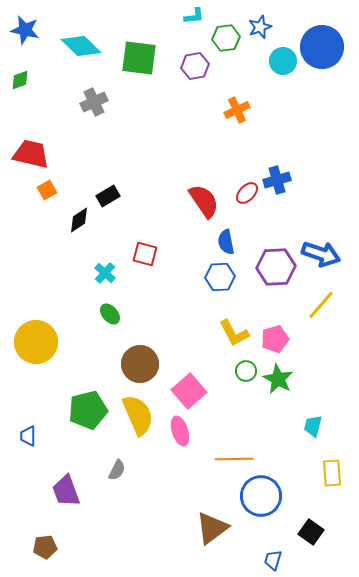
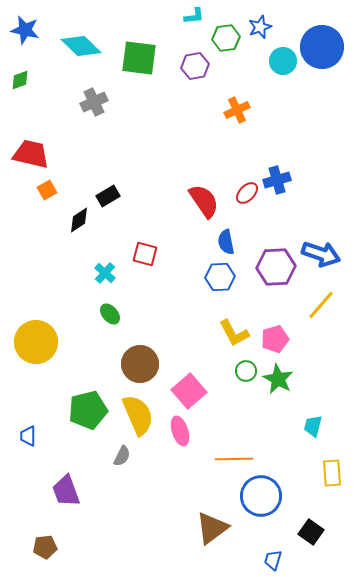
gray semicircle at (117, 470): moved 5 px right, 14 px up
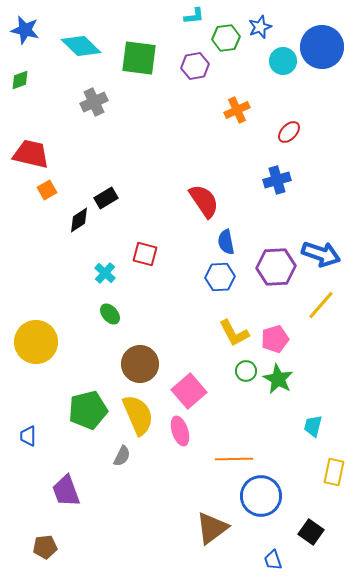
red ellipse at (247, 193): moved 42 px right, 61 px up
black rectangle at (108, 196): moved 2 px left, 2 px down
yellow rectangle at (332, 473): moved 2 px right, 1 px up; rotated 16 degrees clockwise
blue trapezoid at (273, 560): rotated 35 degrees counterclockwise
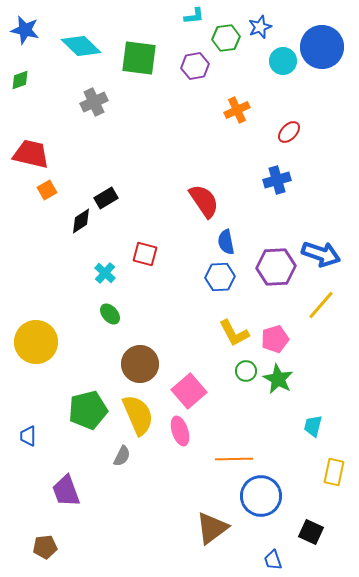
black diamond at (79, 220): moved 2 px right, 1 px down
black square at (311, 532): rotated 10 degrees counterclockwise
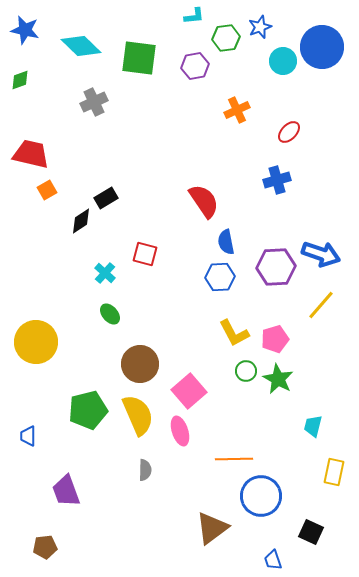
gray semicircle at (122, 456): moved 23 px right, 14 px down; rotated 25 degrees counterclockwise
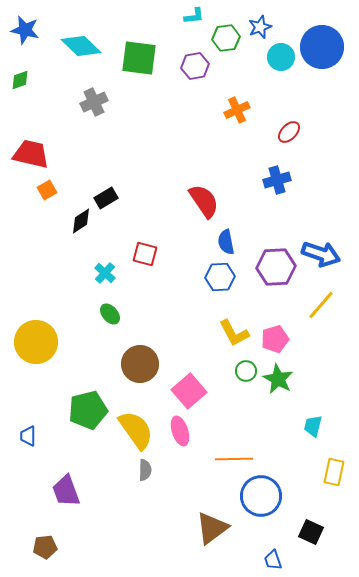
cyan circle at (283, 61): moved 2 px left, 4 px up
yellow semicircle at (138, 415): moved 2 px left, 15 px down; rotated 12 degrees counterclockwise
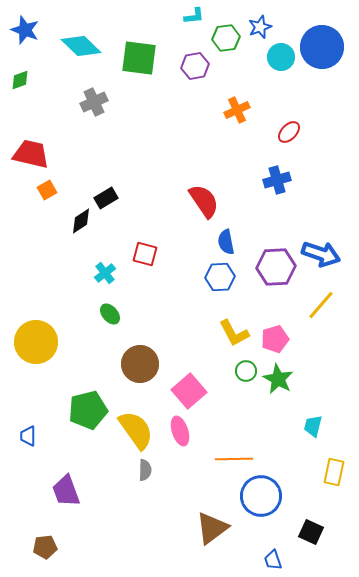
blue star at (25, 30): rotated 8 degrees clockwise
cyan cross at (105, 273): rotated 10 degrees clockwise
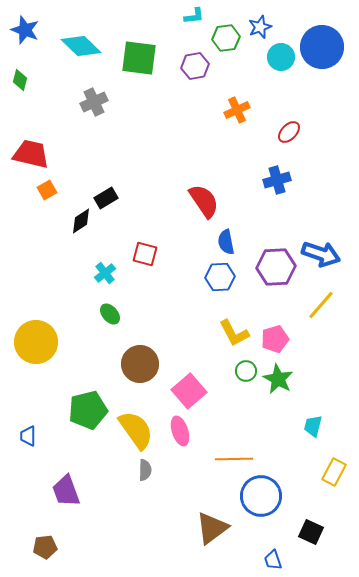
green diamond at (20, 80): rotated 55 degrees counterclockwise
yellow rectangle at (334, 472): rotated 16 degrees clockwise
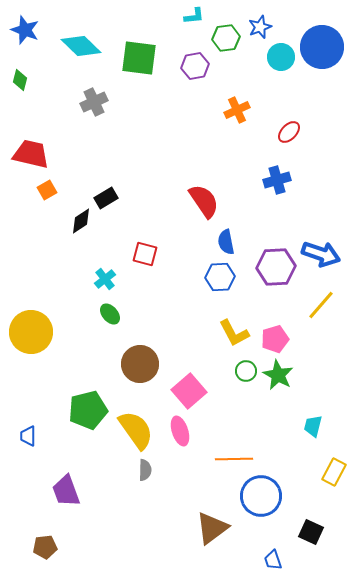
cyan cross at (105, 273): moved 6 px down
yellow circle at (36, 342): moved 5 px left, 10 px up
green star at (278, 379): moved 4 px up
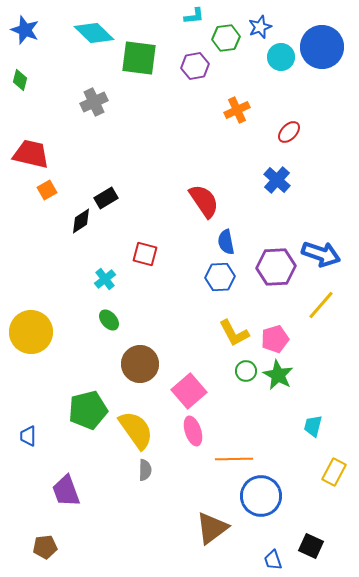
cyan diamond at (81, 46): moved 13 px right, 13 px up
blue cross at (277, 180): rotated 32 degrees counterclockwise
green ellipse at (110, 314): moved 1 px left, 6 px down
pink ellipse at (180, 431): moved 13 px right
black square at (311, 532): moved 14 px down
